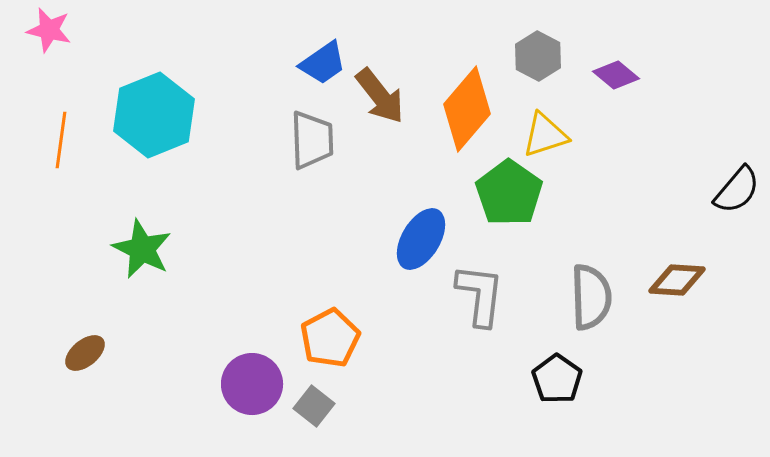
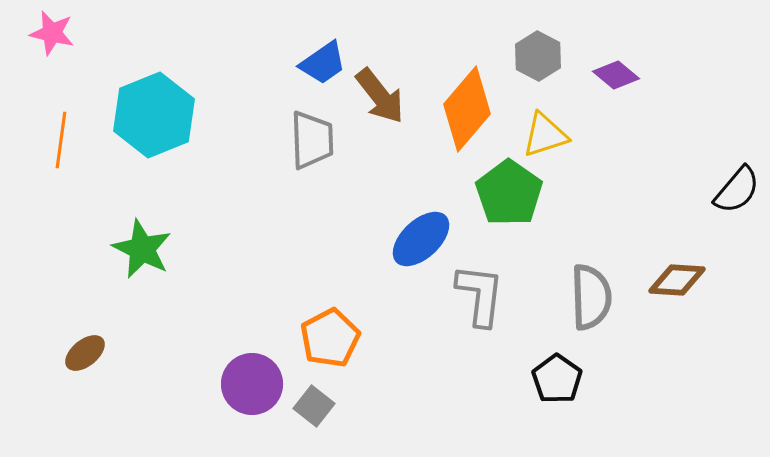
pink star: moved 3 px right, 3 px down
blue ellipse: rotated 16 degrees clockwise
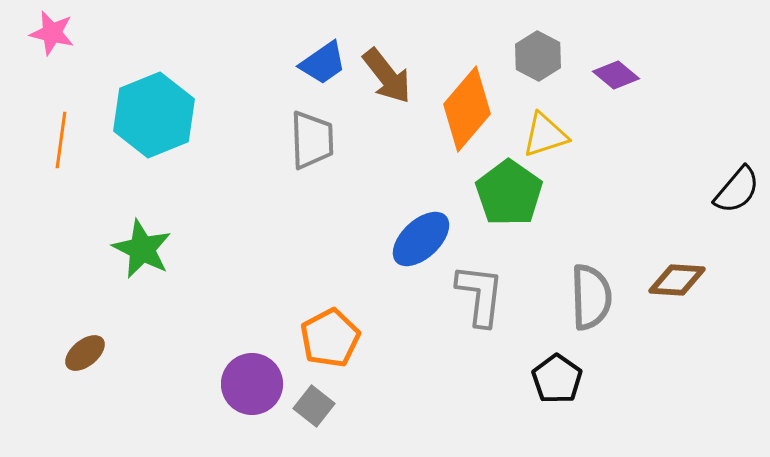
brown arrow: moved 7 px right, 20 px up
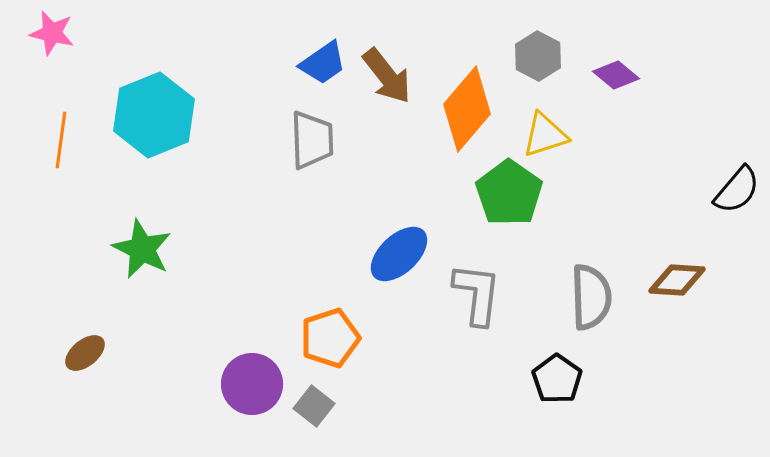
blue ellipse: moved 22 px left, 15 px down
gray L-shape: moved 3 px left, 1 px up
orange pentagon: rotated 10 degrees clockwise
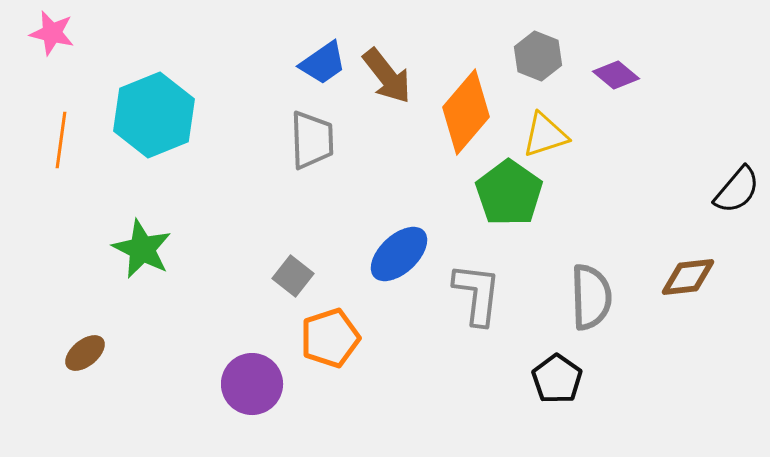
gray hexagon: rotated 6 degrees counterclockwise
orange diamond: moved 1 px left, 3 px down
brown diamond: moved 11 px right, 3 px up; rotated 10 degrees counterclockwise
gray square: moved 21 px left, 130 px up
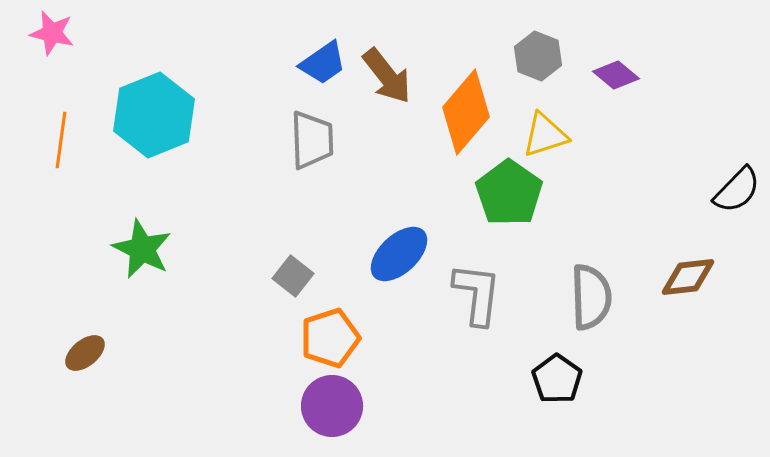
black semicircle: rotated 4 degrees clockwise
purple circle: moved 80 px right, 22 px down
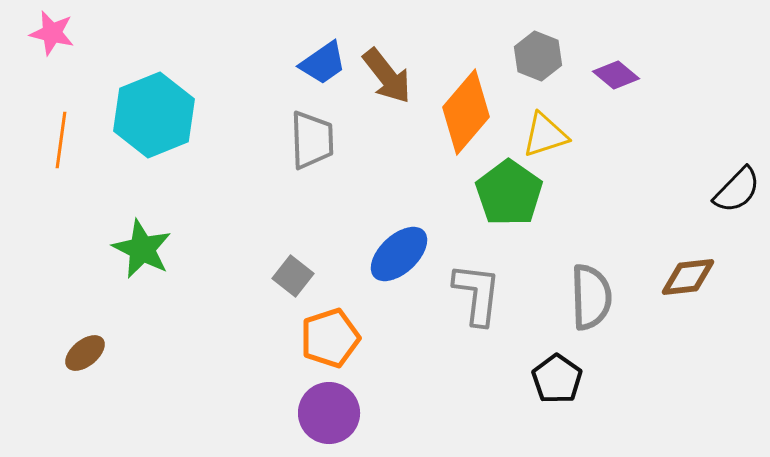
purple circle: moved 3 px left, 7 px down
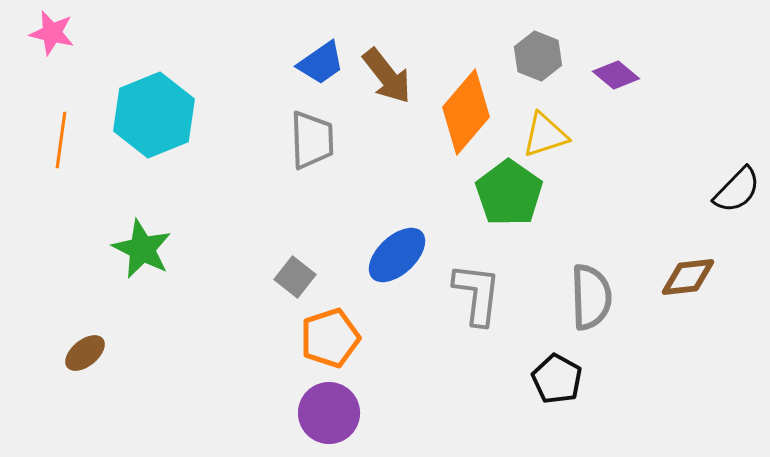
blue trapezoid: moved 2 px left
blue ellipse: moved 2 px left, 1 px down
gray square: moved 2 px right, 1 px down
black pentagon: rotated 6 degrees counterclockwise
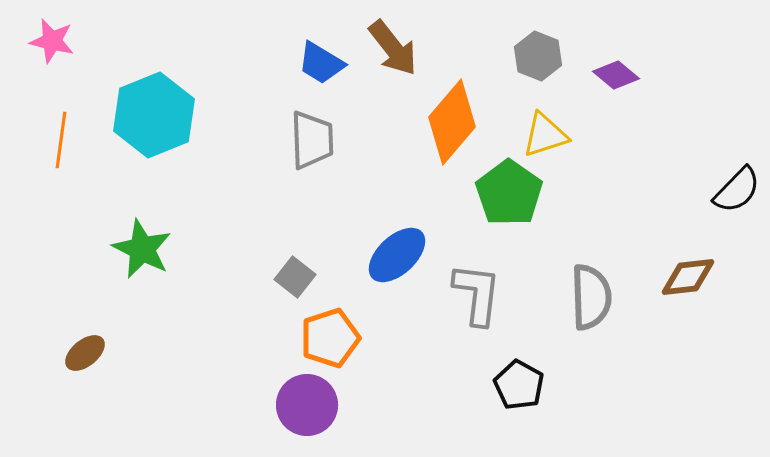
pink star: moved 8 px down
blue trapezoid: rotated 66 degrees clockwise
brown arrow: moved 6 px right, 28 px up
orange diamond: moved 14 px left, 10 px down
black pentagon: moved 38 px left, 6 px down
purple circle: moved 22 px left, 8 px up
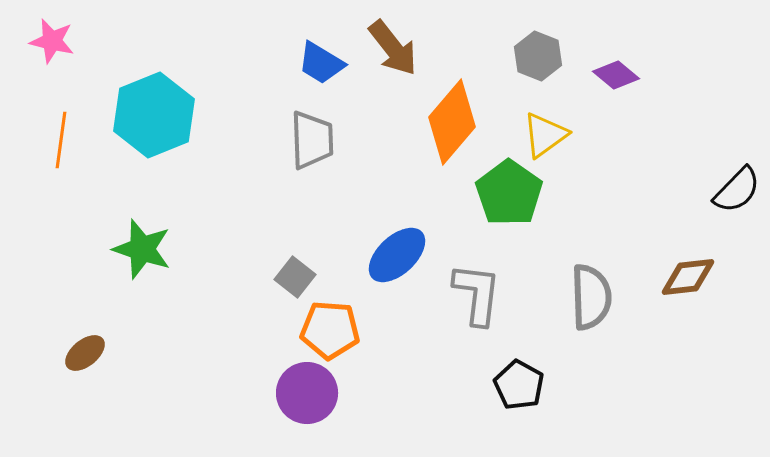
yellow triangle: rotated 18 degrees counterclockwise
green star: rotated 8 degrees counterclockwise
orange pentagon: moved 8 px up; rotated 22 degrees clockwise
purple circle: moved 12 px up
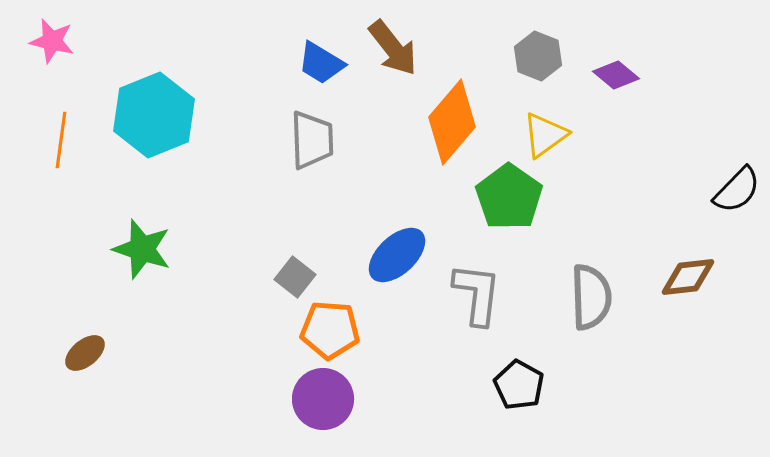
green pentagon: moved 4 px down
purple circle: moved 16 px right, 6 px down
